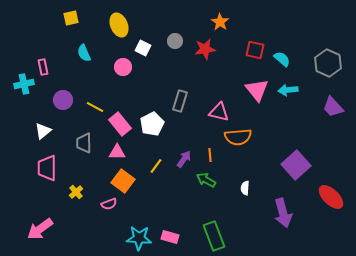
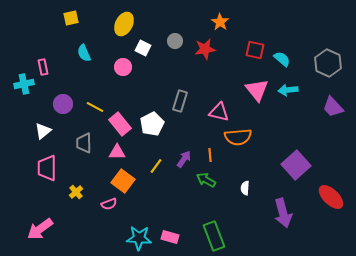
yellow ellipse at (119, 25): moved 5 px right, 1 px up; rotated 50 degrees clockwise
purple circle at (63, 100): moved 4 px down
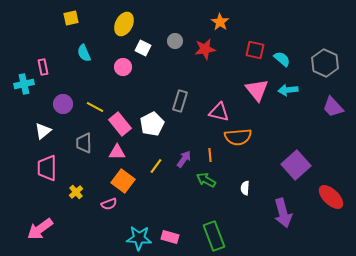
gray hexagon at (328, 63): moved 3 px left
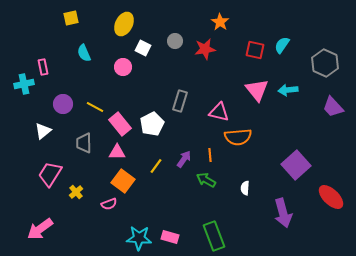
cyan semicircle at (282, 59): moved 14 px up; rotated 96 degrees counterclockwise
pink trapezoid at (47, 168): moved 3 px right, 6 px down; rotated 32 degrees clockwise
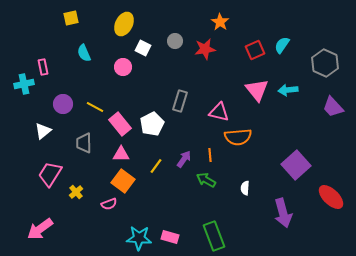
red square at (255, 50): rotated 36 degrees counterclockwise
pink triangle at (117, 152): moved 4 px right, 2 px down
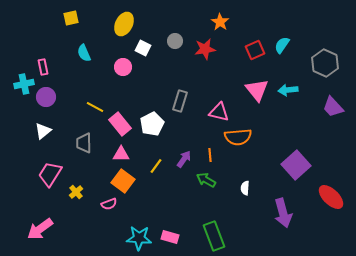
purple circle at (63, 104): moved 17 px left, 7 px up
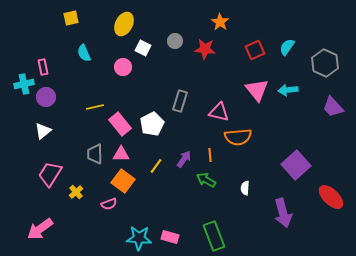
cyan semicircle at (282, 45): moved 5 px right, 2 px down
red star at (205, 49): rotated 15 degrees clockwise
yellow line at (95, 107): rotated 42 degrees counterclockwise
gray trapezoid at (84, 143): moved 11 px right, 11 px down
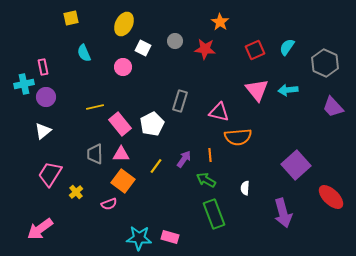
green rectangle at (214, 236): moved 22 px up
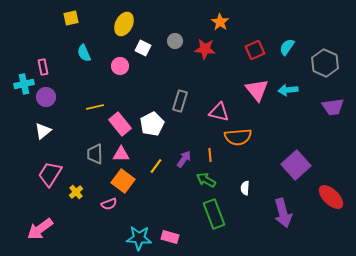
pink circle at (123, 67): moved 3 px left, 1 px up
purple trapezoid at (333, 107): rotated 55 degrees counterclockwise
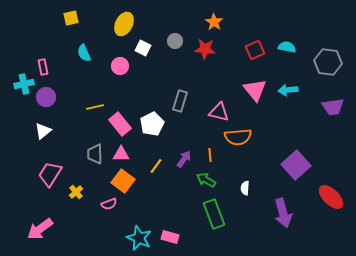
orange star at (220, 22): moved 6 px left
cyan semicircle at (287, 47): rotated 66 degrees clockwise
gray hexagon at (325, 63): moved 3 px right, 1 px up; rotated 16 degrees counterclockwise
pink triangle at (257, 90): moved 2 px left
cyan star at (139, 238): rotated 20 degrees clockwise
